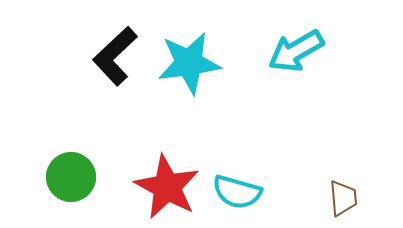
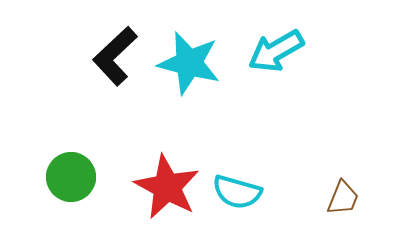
cyan arrow: moved 20 px left
cyan star: rotated 22 degrees clockwise
brown trapezoid: rotated 27 degrees clockwise
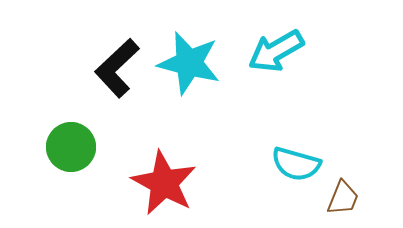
black L-shape: moved 2 px right, 12 px down
green circle: moved 30 px up
red star: moved 3 px left, 4 px up
cyan semicircle: moved 59 px right, 28 px up
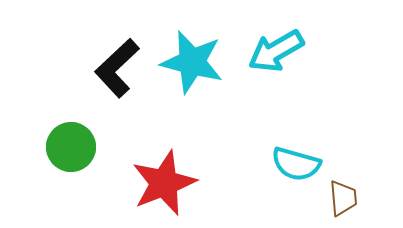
cyan star: moved 3 px right, 1 px up
red star: rotated 22 degrees clockwise
brown trapezoid: rotated 27 degrees counterclockwise
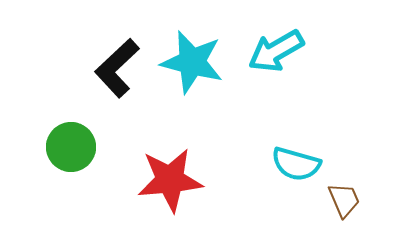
red star: moved 6 px right, 3 px up; rotated 16 degrees clockwise
brown trapezoid: moved 1 px right, 2 px down; rotated 18 degrees counterclockwise
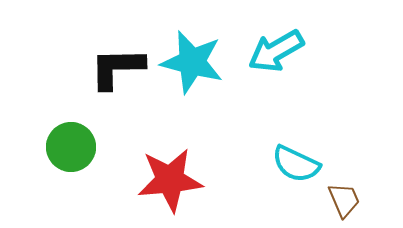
black L-shape: rotated 42 degrees clockwise
cyan semicircle: rotated 9 degrees clockwise
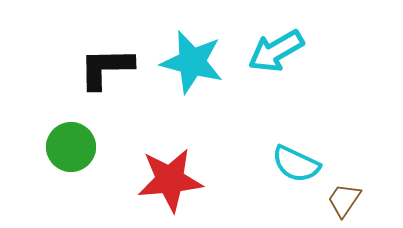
black L-shape: moved 11 px left
brown trapezoid: rotated 123 degrees counterclockwise
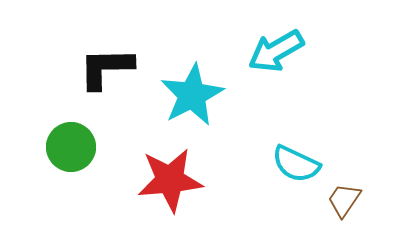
cyan star: moved 33 px down; rotated 30 degrees clockwise
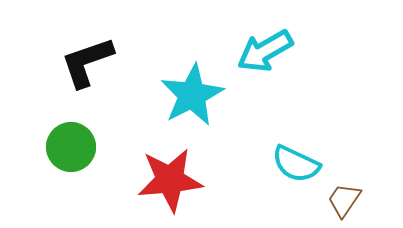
cyan arrow: moved 11 px left
black L-shape: moved 19 px left, 6 px up; rotated 18 degrees counterclockwise
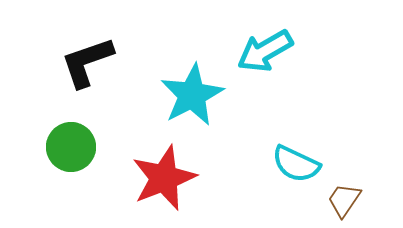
red star: moved 6 px left, 2 px up; rotated 16 degrees counterclockwise
